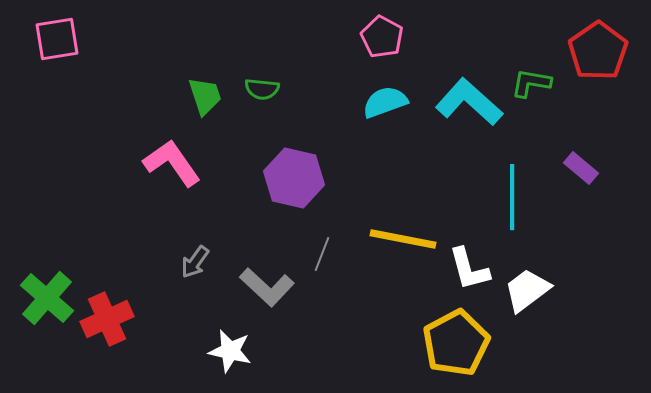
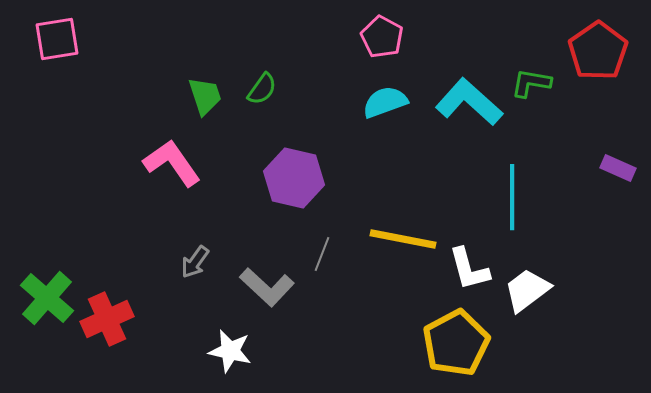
green semicircle: rotated 60 degrees counterclockwise
purple rectangle: moved 37 px right; rotated 16 degrees counterclockwise
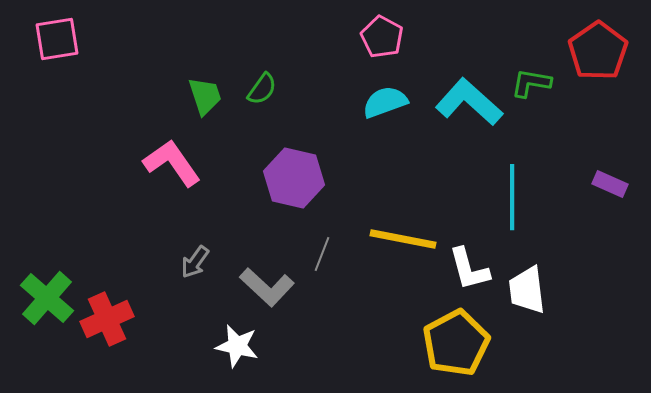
purple rectangle: moved 8 px left, 16 px down
white trapezoid: rotated 60 degrees counterclockwise
white star: moved 7 px right, 5 px up
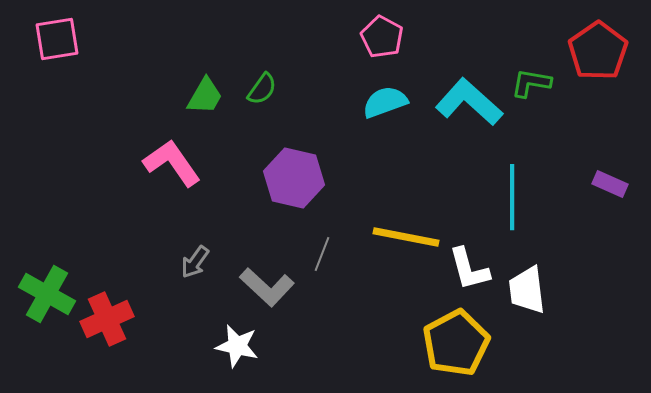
green trapezoid: rotated 48 degrees clockwise
yellow line: moved 3 px right, 2 px up
green cross: moved 4 px up; rotated 12 degrees counterclockwise
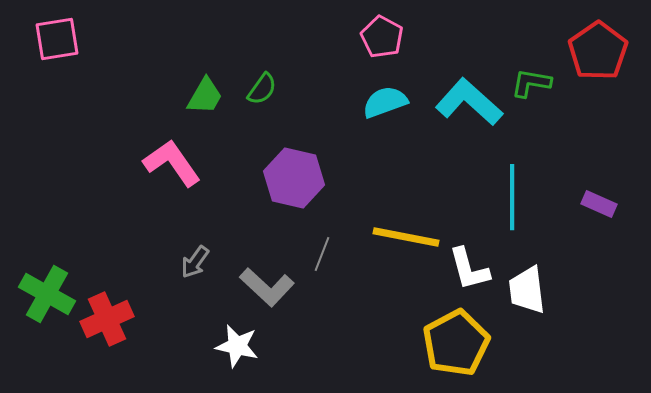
purple rectangle: moved 11 px left, 20 px down
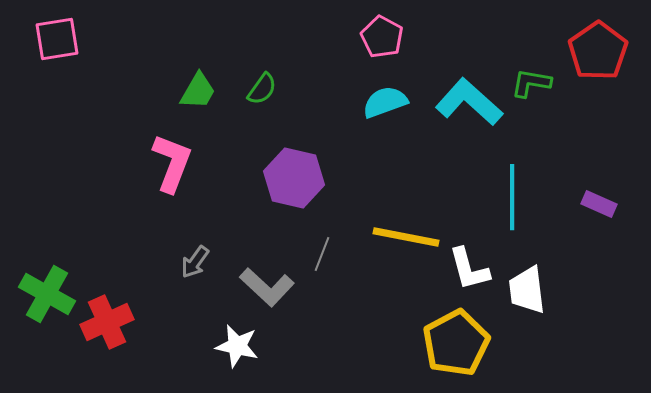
green trapezoid: moved 7 px left, 5 px up
pink L-shape: rotated 56 degrees clockwise
red cross: moved 3 px down
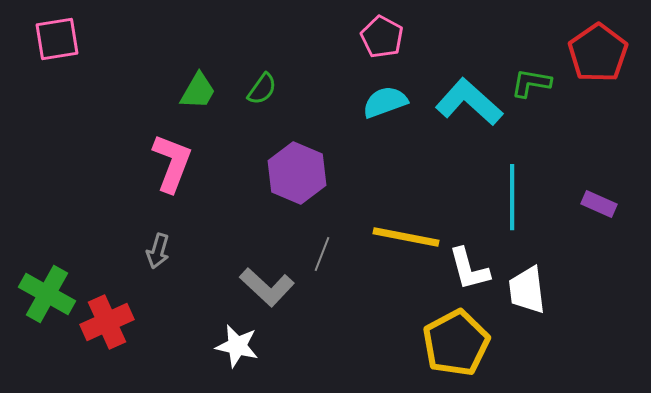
red pentagon: moved 2 px down
purple hexagon: moved 3 px right, 5 px up; rotated 10 degrees clockwise
gray arrow: moved 37 px left, 11 px up; rotated 20 degrees counterclockwise
